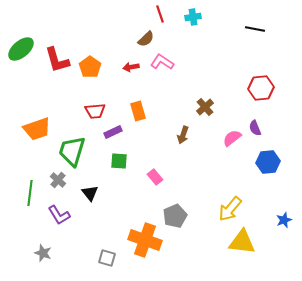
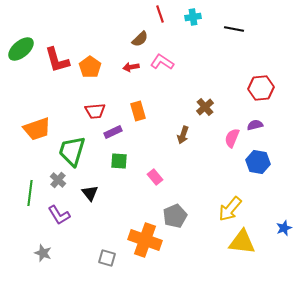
black line: moved 21 px left
brown semicircle: moved 6 px left
purple semicircle: moved 3 px up; rotated 98 degrees clockwise
pink semicircle: rotated 30 degrees counterclockwise
blue hexagon: moved 10 px left; rotated 15 degrees clockwise
blue star: moved 8 px down
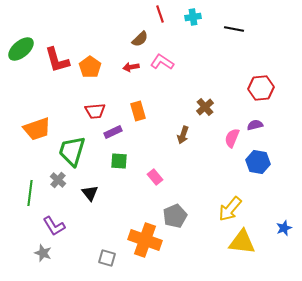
purple L-shape: moved 5 px left, 11 px down
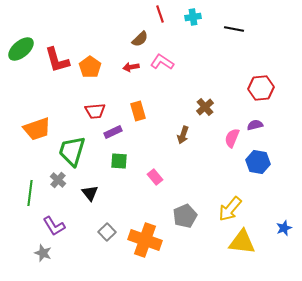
gray pentagon: moved 10 px right
gray square: moved 26 px up; rotated 30 degrees clockwise
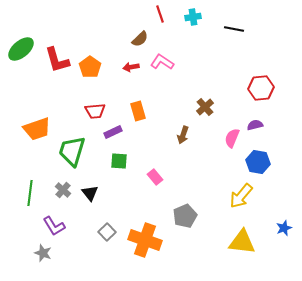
gray cross: moved 5 px right, 10 px down
yellow arrow: moved 11 px right, 13 px up
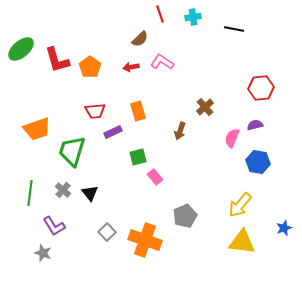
brown arrow: moved 3 px left, 4 px up
green square: moved 19 px right, 4 px up; rotated 18 degrees counterclockwise
yellow arrow: moved 1 px left, 9 px down
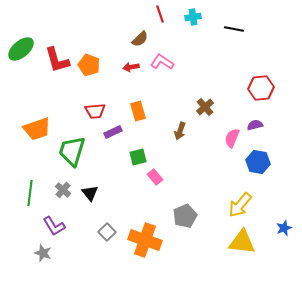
orange pentagon: moved 1 px left, 2 px up; rotated 15 degrees counterclockwise
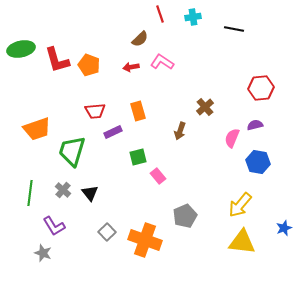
green ellipse: rotated 28 degrees clockwise
pink rectangle: moved 3 px right, 1 px up
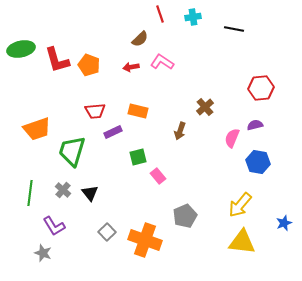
orange rectangle: rotated 60 degrees counterclockwise
blue star: moved 5 px up
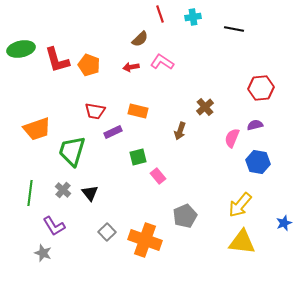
red trapezoid: rotated 15 degrees clockwise
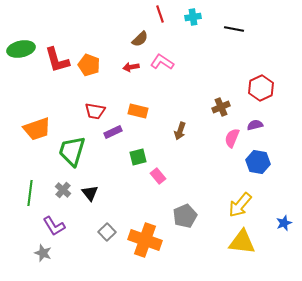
red hexagon: rotated 20 degrees counterclockwise
brown cross: moved 16 px right; rotated 18 degrees clockwise
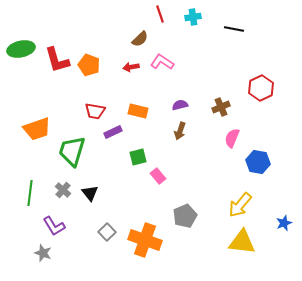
purple semicircle: moved 75 px left, 20 px up
